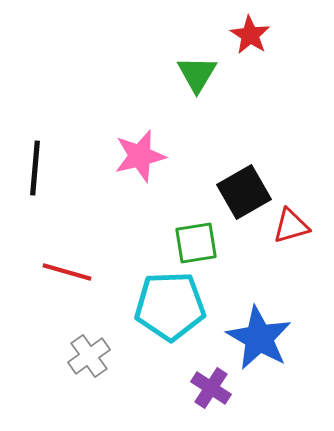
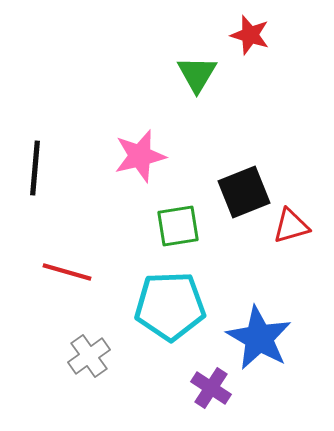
red star: rotated 15 degrees counterclockwise
black square: rotated 8 degrees clockwise
green square: moved 18 px left, 17 px up
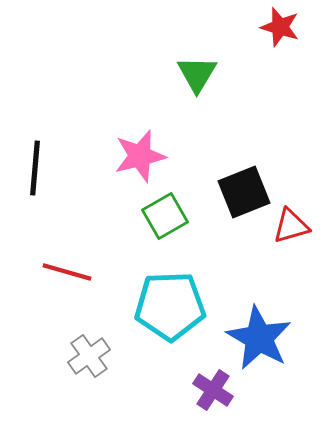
red star: moved 30 px right, 8 px up
green square: moved 13 px left, 10 px up; rotated 21 degrees counterclockwise
purple cross: moved 2 px right, 2 px down
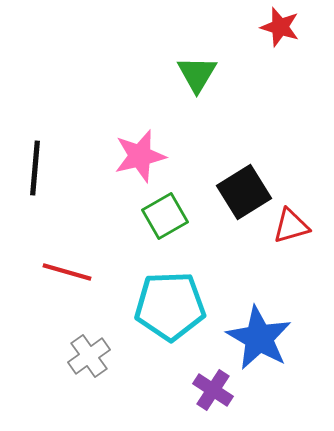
black square: rotated 10 degrees counterclockwise
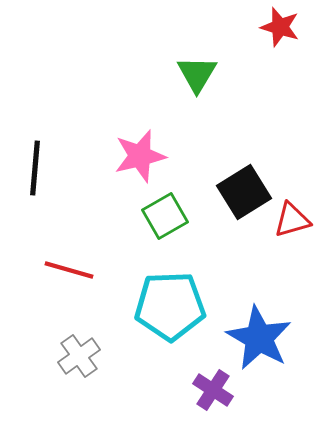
red triangle: moved 1 px right, 6 px up
red line: moved 2 px right, 2 px up
gray cross: moved 10 px left
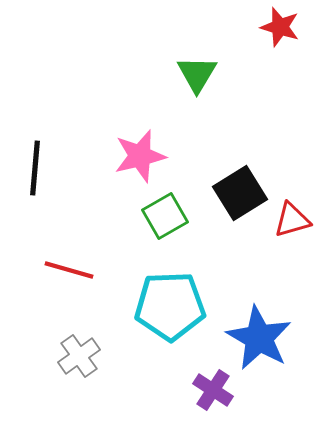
black square: moved 4 px left, 1 px down
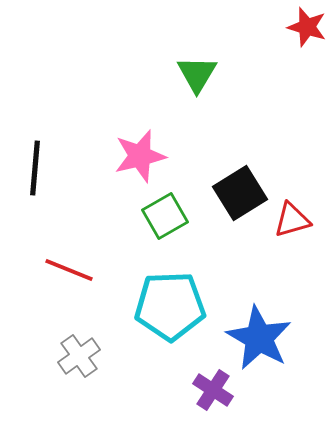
red star: moved 27 px right
red line: rotated 6 degrees clockwise
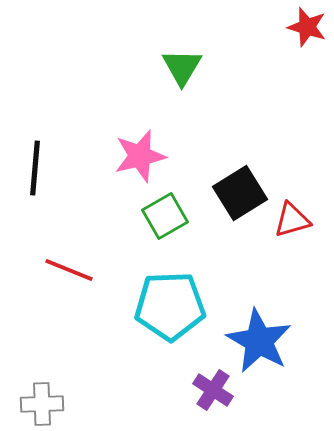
green triangle: moved 15 px left, 7 px up
blue star: moved 3 px down
gray cross: moved 37 px left, 48 px down; rotated 33 degrees clockwise
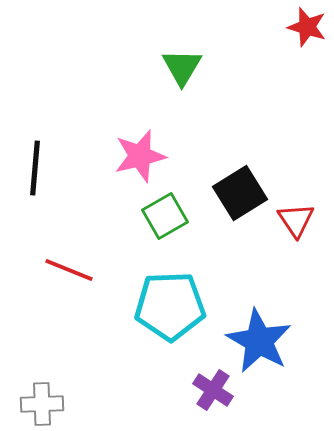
red triangle: moved 4 px right; rotated 48 degrees counterclockwise
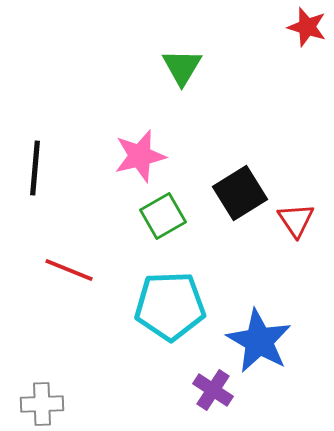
green square: moved 2 px left
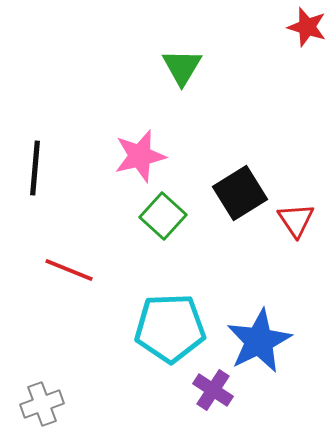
green square: rotated 18 degrees counterclockwise
cyan pentagon: moved 22 px down
blue star: rotated 16 degrees clockwise
gray cross: rotated 18 degrees counterclockwise
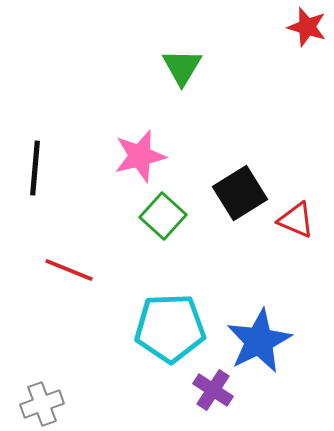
red triangle: rotated 33 degrees counterclockwise
